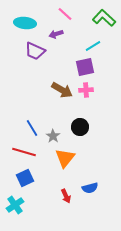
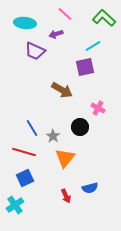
pink cross: moved 12 px right, 18 px down; rotated 32 degrees clockwise
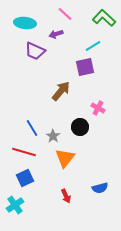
brown arrow: moved 1 px left, 1 px down; rotated 80 degrees counterclockwise
blue semicircle: moved 10 px right
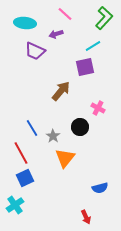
green L-shape: rotated 90 degrees clockwise
red line: moved 3 px left, 1 px down; rotated 45 degrees clockwise
red arrow: moved 20 px right, 21 px down
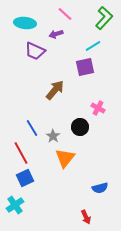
brown arrow: moved 6 px left, 1 px up
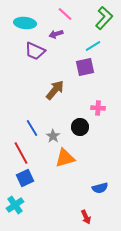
pink cross: rotated 24 degrees counterclockwise
orange triangle: rotated 35 degrees clockwise
